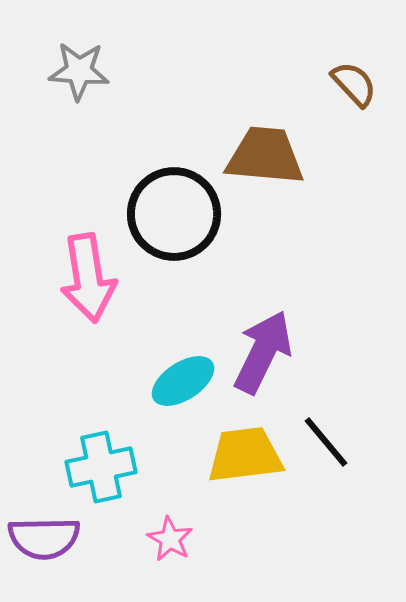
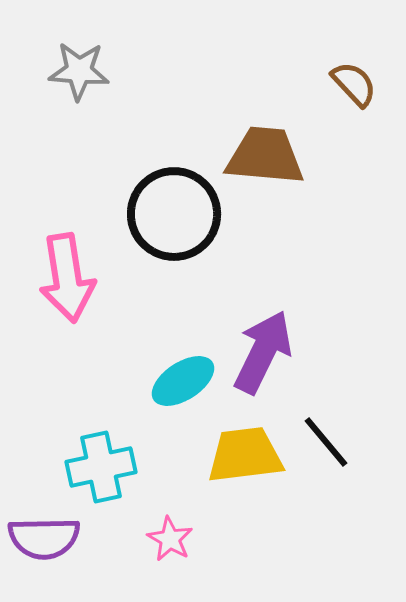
pink arrow: moved 21 px left
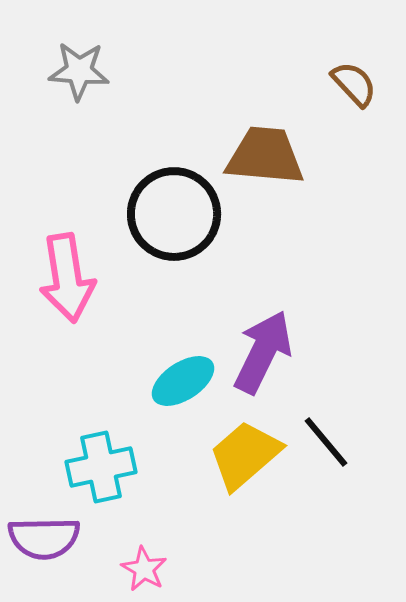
yellow trapezoid: rotated 34 degrees counterclockwise
pink star: moved 26 px left, 30 px down
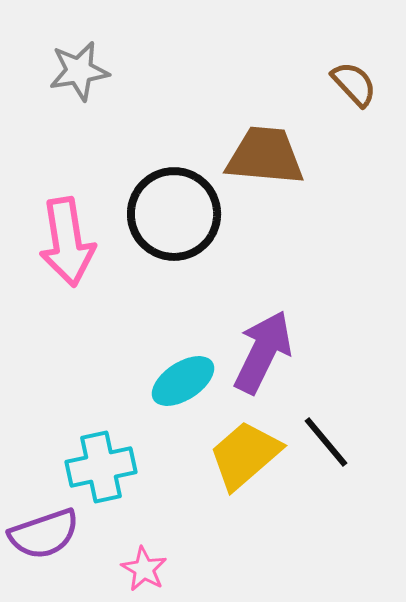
gray star: rotated 14 degrees counterclockwise
pink arrow: moved 36 px up
purple semicircle: moved 4 px up; rotated 18 degrees counterclockwise
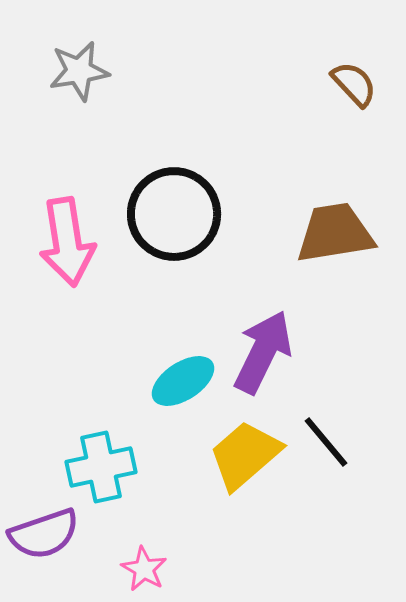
brown trapezoid: moved 70 px right, 77 px down; rotated 14 degrees counterclockwise
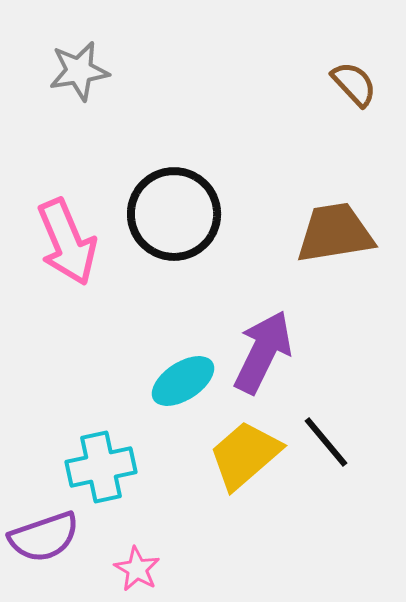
pink arrow: rotated 14 degrees counterclockwise
purple semicircle: moved 3 px down
pink star: moved 7 px left
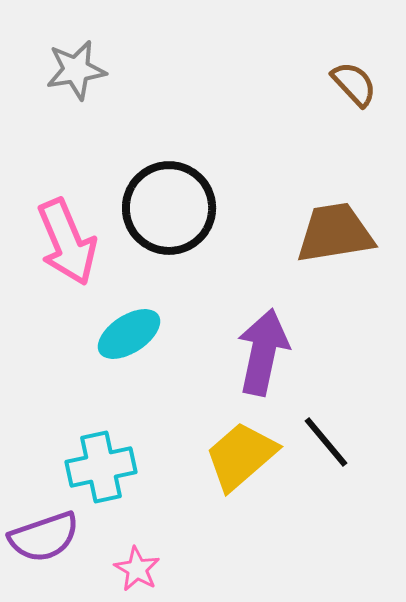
gray star: moved 3 px left, 1 px up
black circle: moved 5 px left, 6 px up
purple arrow: rotated 14 degrees counterclockwise
cyan ellipse: moved 54 px left, 47 px up
yellow trapezoid: moved 4 px left, 1 px down
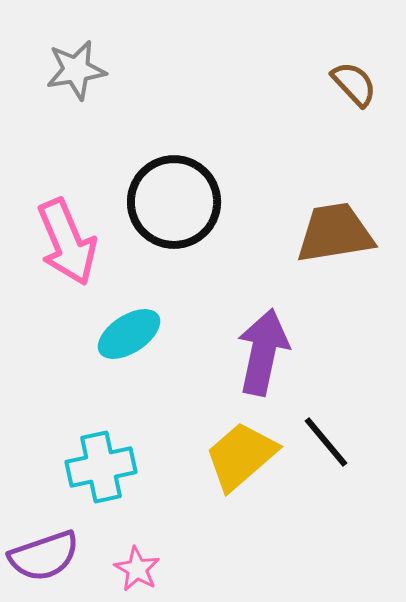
black circle: moved 5 px right, 6 px up
purple semicircle: moved 19 px down
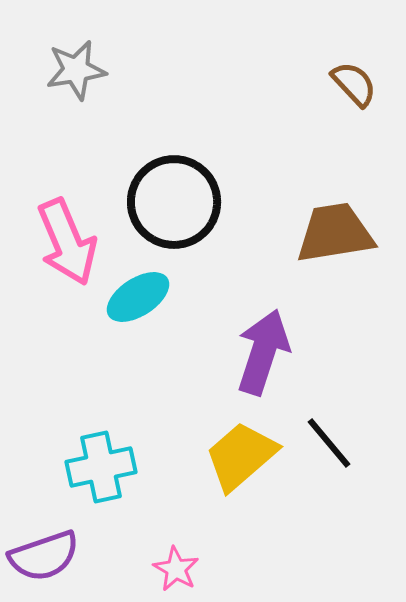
cyan ellipse: moved 9 px right, 37 px up
purple arrow: rotated 6 degrees clockwise
black line: moved 3 px right, 1 px down
pink star: moved 39 px right
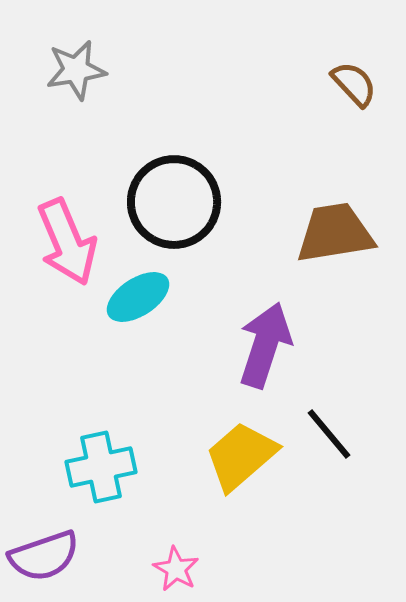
purple arrow: moved 2 px right, 7 px up
black line: moved 9 px up
